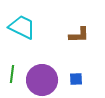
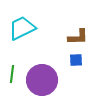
cyan trapezoid: moved 1 px down; rotated 52 degrees counterclockwise
brown L-shape: moved 1 px left, 2 px down
blue square: moved 19 px up
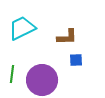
brown L-shape: moved 11 px left
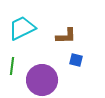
brown L-shape: moved 1 px left, 1 px up
blue square: rotated 16 degrees clockwise
green line: moved 8 px up
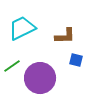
brown L-shape: moved 1 px left
green line: rotated 48 degrees clockwise
purple circle: moved 2 px left, 2 px up
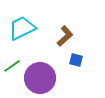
brown L-shape: rotated 40 degrees counterclockwise
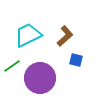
cyan trapezoid: moved 6 px right, 7 px down
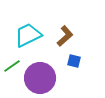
blue square: moved 2 px left, 1 px down
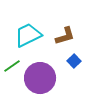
brown L-shape: rotated 25 degrees clockwise
blue square: rotated 32 degrees clockwise
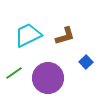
blue square: moved 12 px right, 1 px down
green line: moved 2 px right, 7 px down
purple circle: moved 8 px right
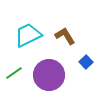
brown L-shape: rotated 105 degrees counterclockwise
purple circle: moved 1 px right, 3 px up
